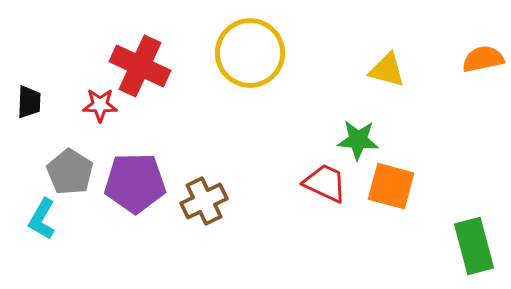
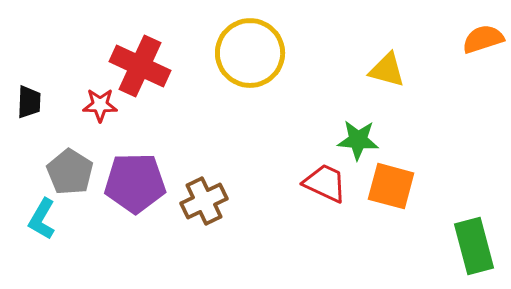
orange semicircle: moved 20 px up; rotated 6 degrees counterclockwise
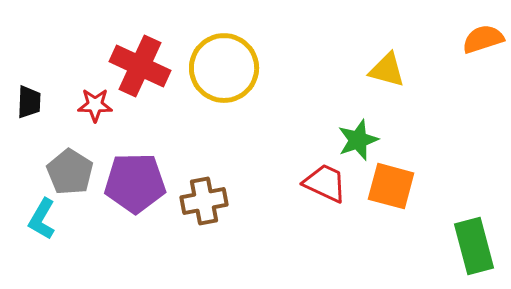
yellow circle: moved 26 px left, 15 px down
red star: moved 5 px left
green star: rotated 24 degrees counterclockwise
brown cross: rotated 15 degrees clockwise
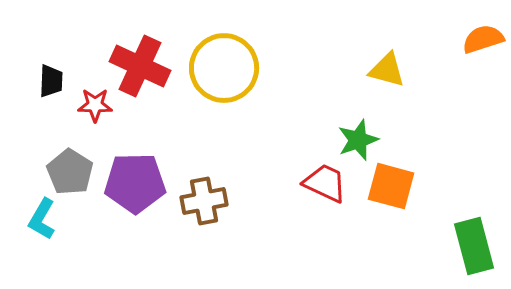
black trapezoid: moved 22 px right, 21 px up
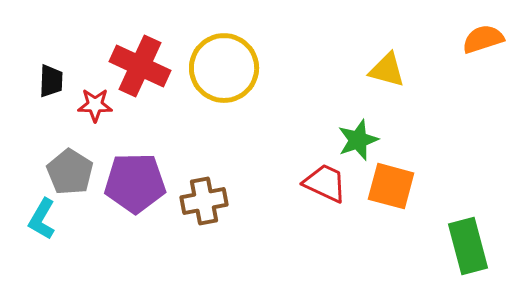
green rectangle: moved 6 px left
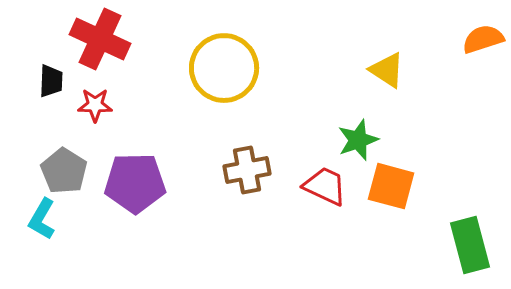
red cross: moved 40 px left, 27 px up
yellow triangle: rotated 18 degrees clockwise
gray pentagon: moved 6 px left, 1 px up
red trapezoid: moved 3 px down
brown cross: moved 43 px right, 31 px up
green rectangle: moved 2 px right, 1 px up
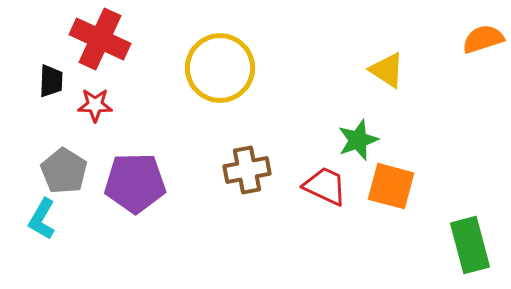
yellow circle: moved 4 px left
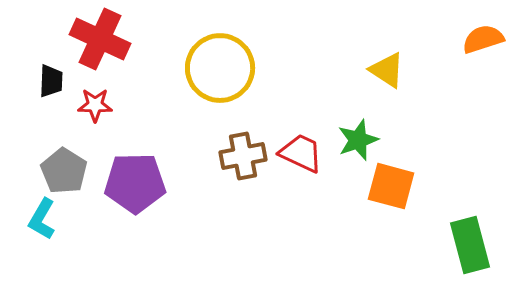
brown cross: moved 4 px left, 14 px up
red trapezoid: moved 24 px left, 33 px up
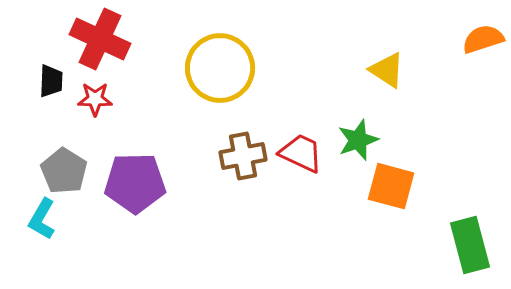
red star: moved 6 px up
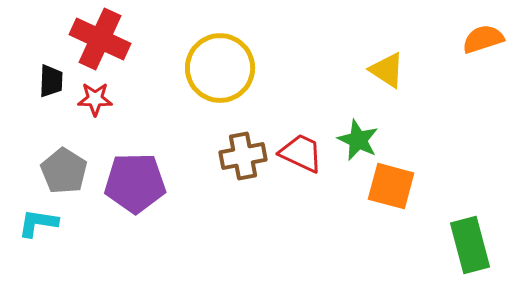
green star: rotated 27 degrees counterclockwise
cyan L-shape: moved 4 px left, 4 px down; rotated 69 degrees clockwise
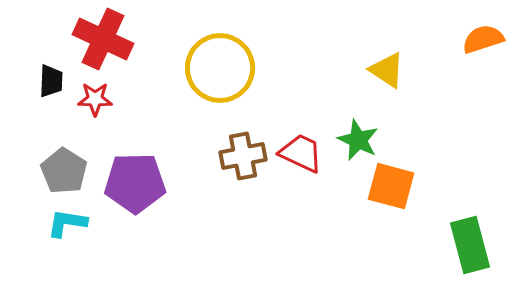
red cross: moved 3 px right
cyan L-shape: moved 29 px right
